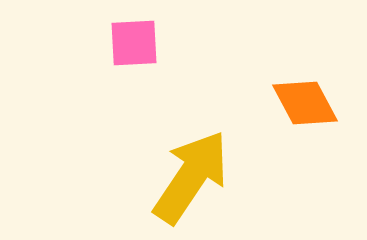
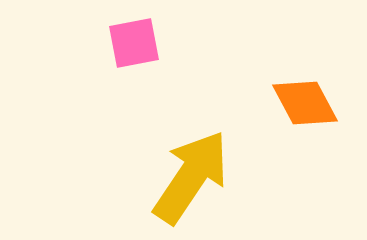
pink square: rotated 8 degrees counterclockwise
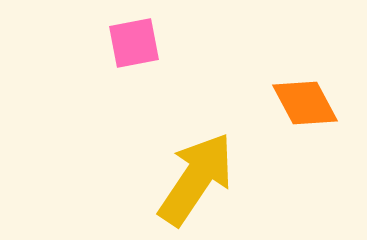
yellow arrow: moved 5 px right, 2 px down
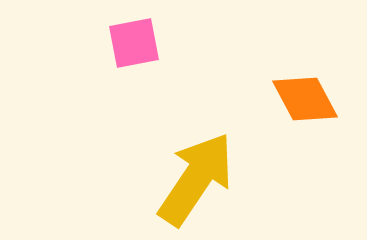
orange diamond: moved 4 px up
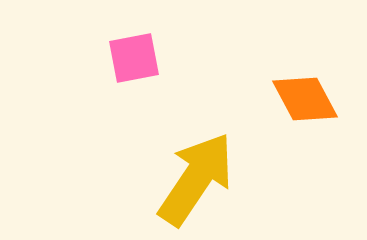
pink square: moved 15 px down
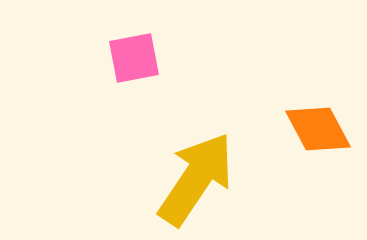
orange diamond: moved 13 px right, 30 px down
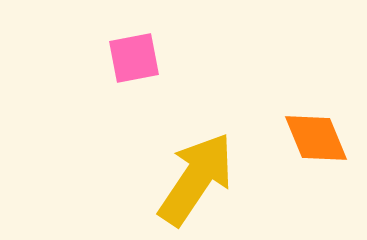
orange diamond: moved 2 px left, 9 px down; rotated 6 degrees clockwise
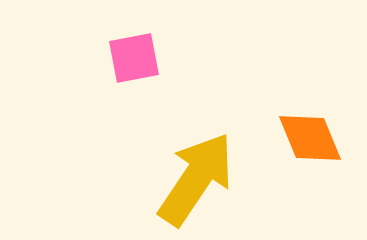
orange diamond: moved 6 px left
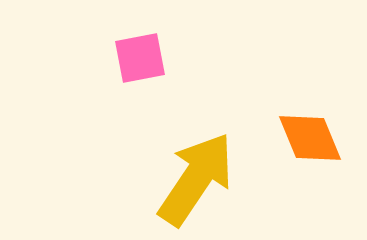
pink square: moved 6 px right
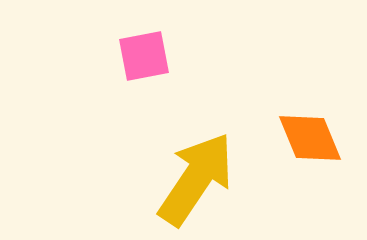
pink square: moved 4 px right, 2 px up
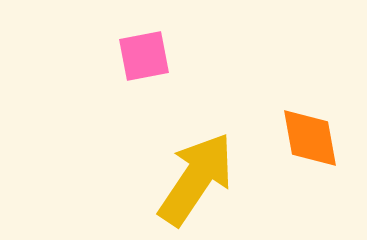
orange diamond: rotated 12 degrees clockwise
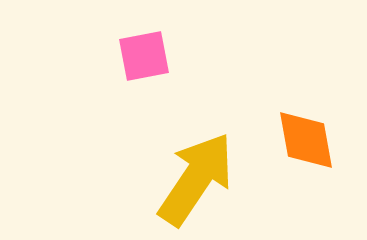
orange diamond: moved 4 px left, 2 px down
